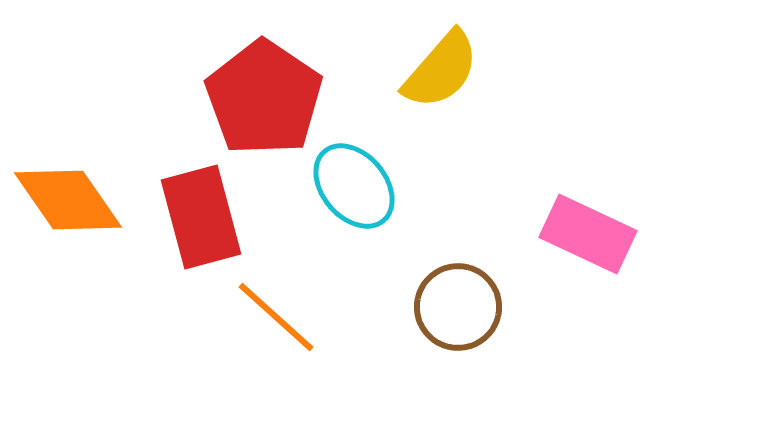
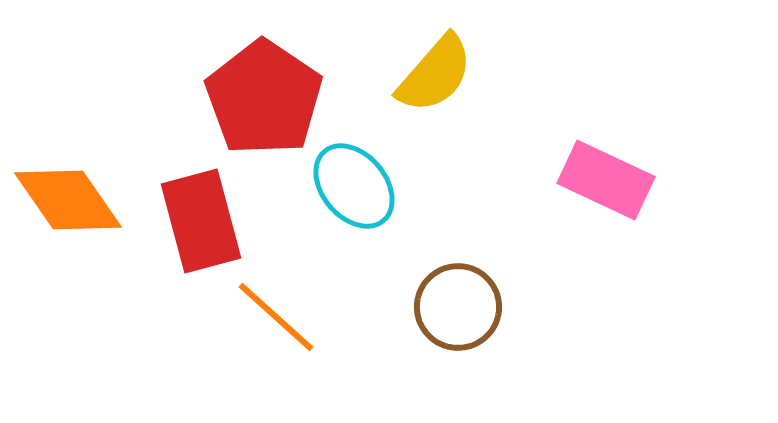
yellow semicircle: moved 6 px left, 4 px down
red rectangle: moved 4 px down
pink rectangle: moved 18 px right, 54 px up
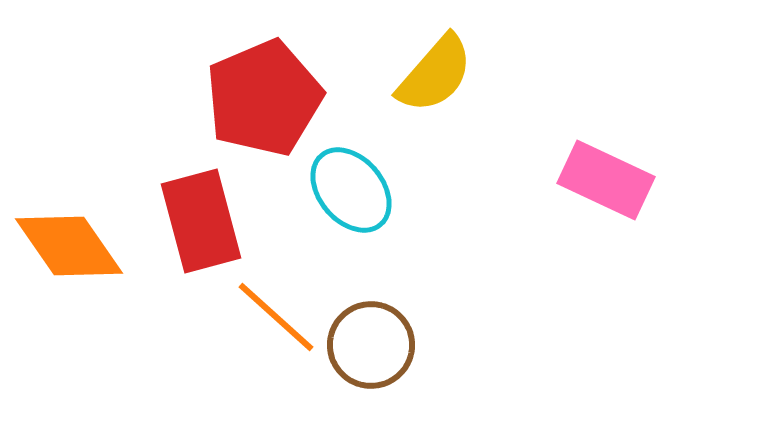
red pentagon: rotated 15 degrees clockwise
cyan ellipse: moved 3 px left, 4 px down
orange diamond: moved 1 px right, 46 px down
brown circle: moved 87 px left, 38 px down
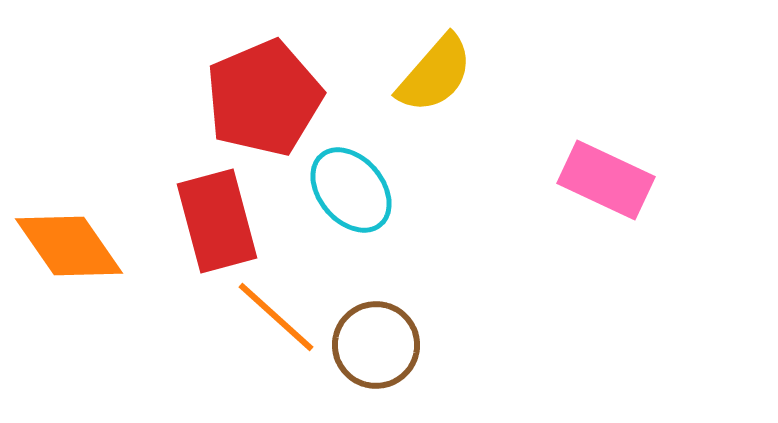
red rectangle: moved 16 px right
brown circle: moved 5 px right
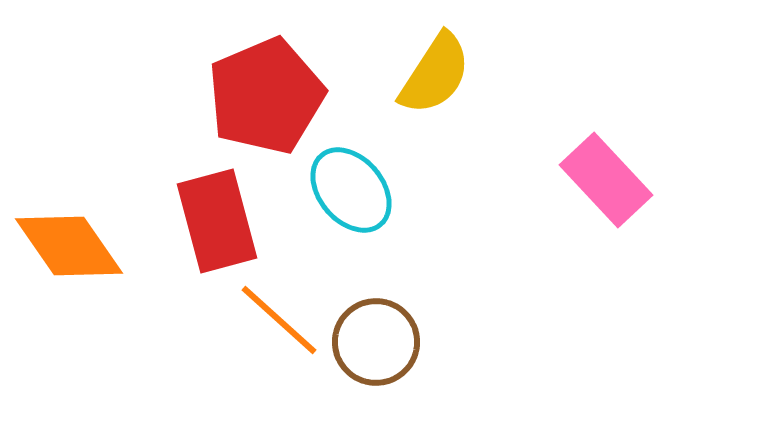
yellow semicircle: rotated 8 degrees counterclockwise
red pentagon: moved 2 px right, 2 px up
pink rectangle: rotated 22 degrees clockwise
orange line: moved 3 px right, 3 px down
brown circle: moved 3 px up
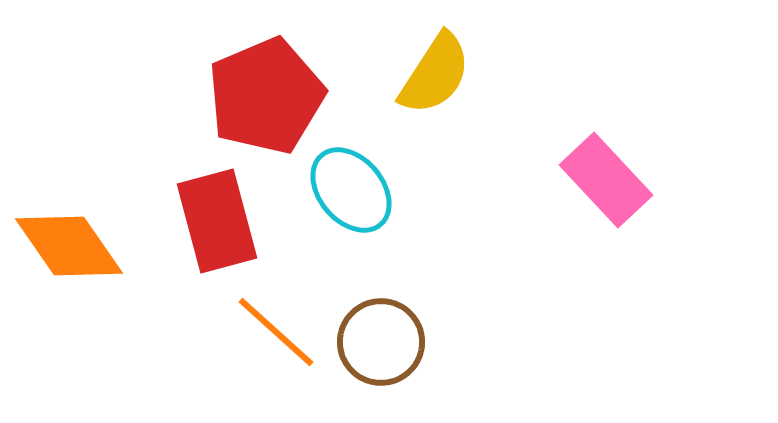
orange line: moved 3 px left, 12 px down
brown circle: moved 5 px right
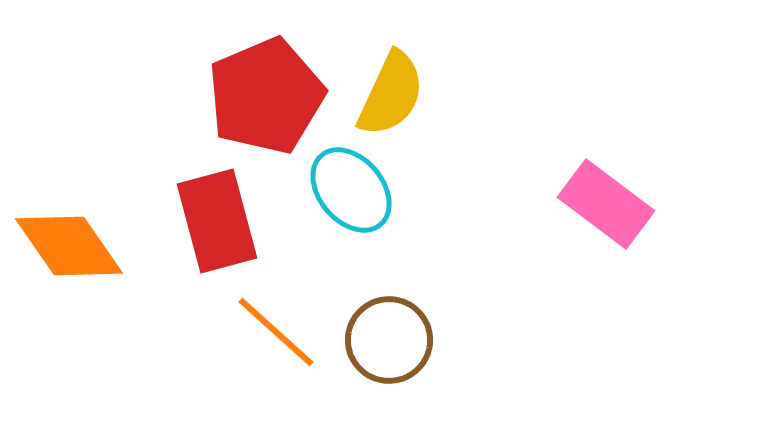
yellow semicircle: moved 44 px left, 20 px down; rotated 8 degrees counterclockwise
pink rectangle: moved 24 px down; rotated 10 degrees counterclockwise
brown circle: moved 8 px right, 2 px up
